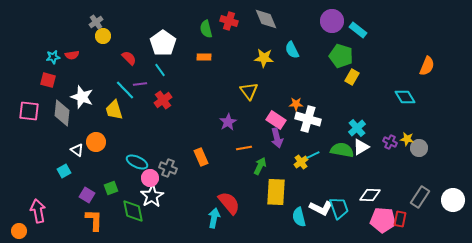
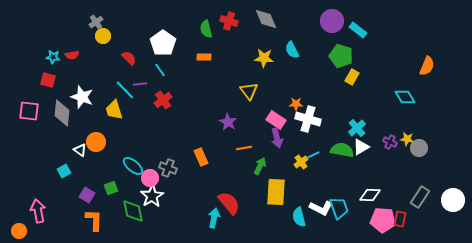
cyan star at (53, 57): rotated 16 degrees clockwise
purple star at (228, 122): rotated 12 degrees counterclockwise
white triangle at (77, 150): moved 3 px right
cyan ellipse at (137, 162): moved 4 px left, 4 px down; rotated 15 degrees clockwise
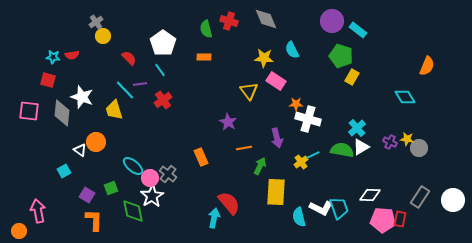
pink rectangle at (276, 120): moved 39 px up
gray cross at (168, 168): moved 6 px down; rotated 18 degrees clockwise
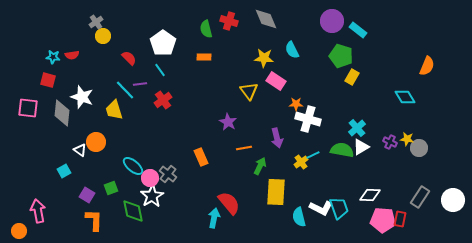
pink square at (29, 111): moved 1 px left, 3 px up
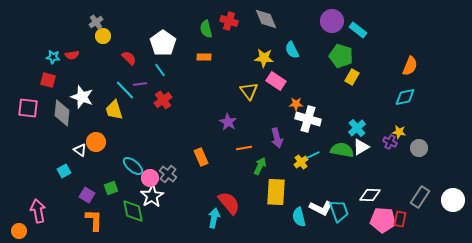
orange semicircle at (427, 66): moved 17 px left
cyan diamond at (405, 97): rotated 70 degrees counterclockwise
yellow star at (407, 139): moved 8 px left, 7 px up
cyan trapezoid at (339, 208): moved 3 px down
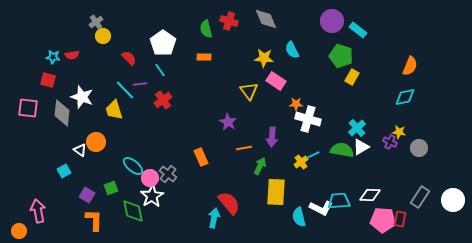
purple arrow at (277, 138): moved 5 px left, 1 px up; rotated 18 degrees clockwise
cyan trapezoid at (339, 211): moved 10 px up; rotated 75 degrees counterclockwise
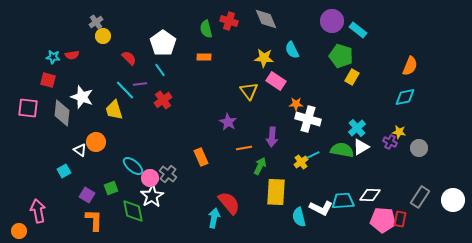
cyan trapezoid at (339, 201): moved 4 px right
